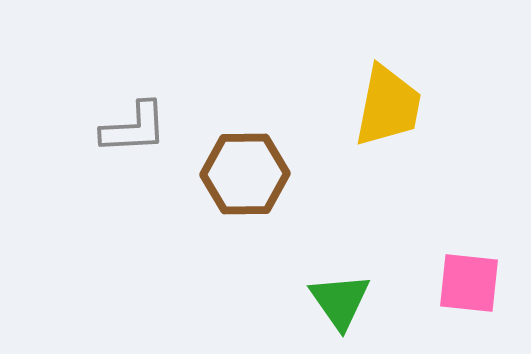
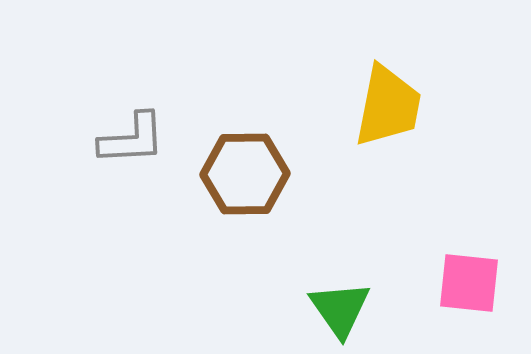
gray L-shape: moved 2 px left, 11 px down
green triangle: moved 8 px down
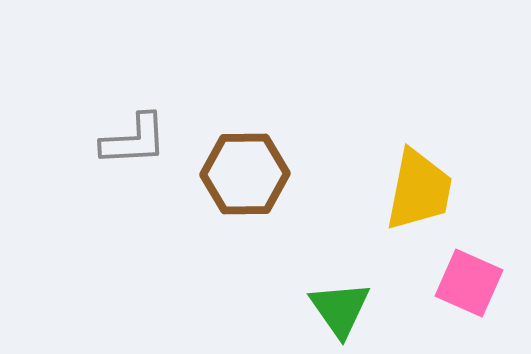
yellow trapezoid: moved 31 px right, 84 px down
gray L-shape: moved 2 px right, 1 px down
pink square: rotated 18 degrees clockwise
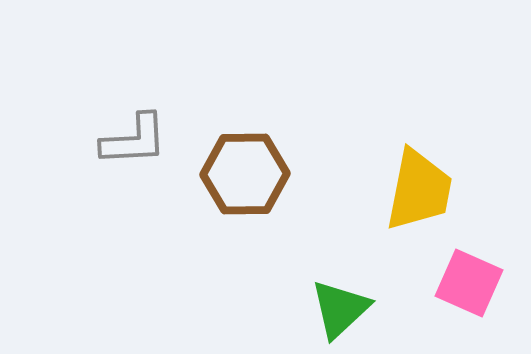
green triangle: rotated 22 degrees clockwise
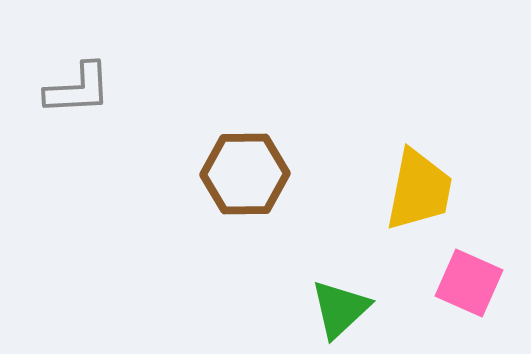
gray L-shape: moved 56 px left, 51 px up
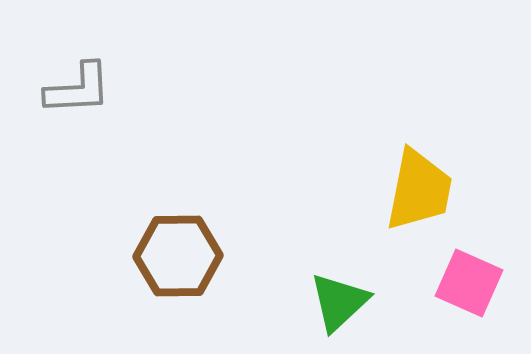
brown hexagon: moved 67 px left, 82 px down
green triangle: moved 1 px left, 7 px up
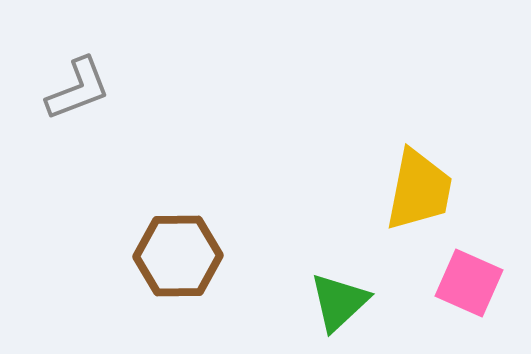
gray L-shape: rotated 18 degrees counterclockwise
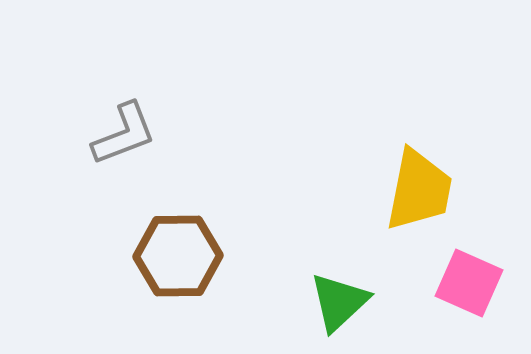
gray L-shape: moved 46 px right, 45 px down
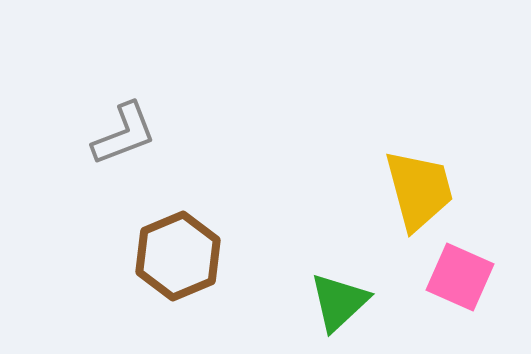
yellow trapezoid: rotated 26 degrees counterclockwise
brown hexagon: rotated 22 degrees counterclockwise
pink square: moved 9 px left, 6 px up
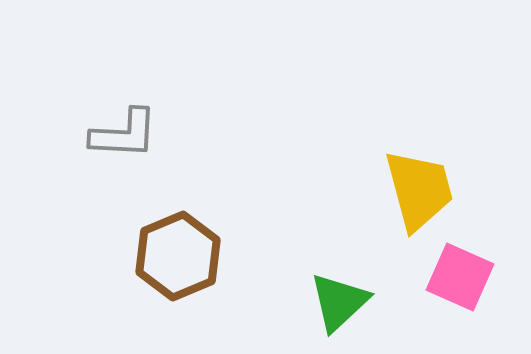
gray L-shape: rotated 24 degrees clockwise
